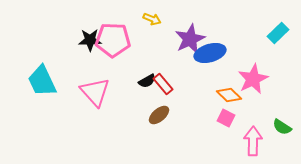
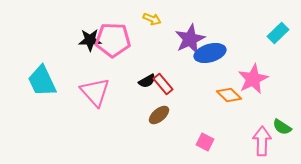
pink square: moved 21 px left, 24 px down
pink arrow: moved 9 px right
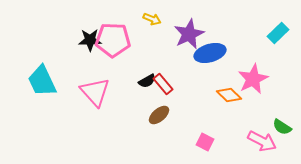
purple star: moved 1 px left, 5 px up
pink arrow: rotated 116 degrees clockwise
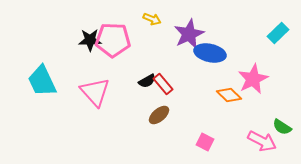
blue ellipse: rotated 28 degrees clockwise
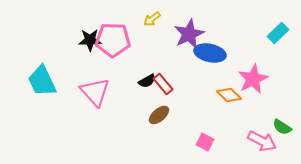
yellow arrow: rotated 120 degrees clockwise
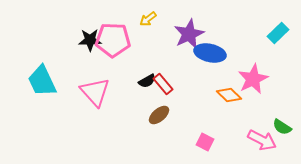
yellow arrow: moved 4 px left
pink arrow: moved 1 px up
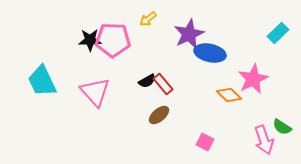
pink arrow: moved 2 px right; rotated 44 degrees clockwise
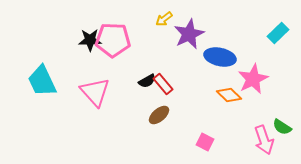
yellow arrow: moved 16 px right
blue ellipse: moved 10 px right, 4 px down
